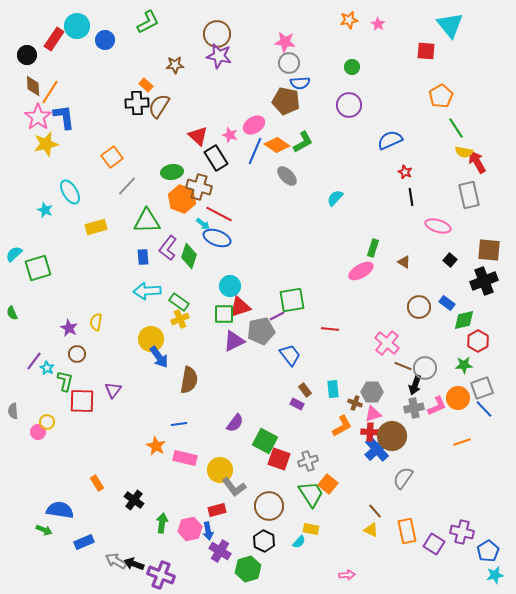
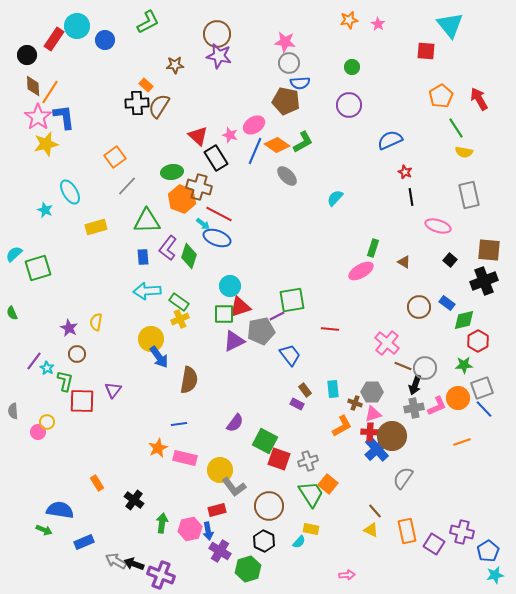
orange square at (112, 157): moved 3 px right
red arrow at (477, 162): moved 2 px right, 63 px up
orange star at (156, 446): moved 2 px right, 2 px down; rotated 18 degrees clockwise
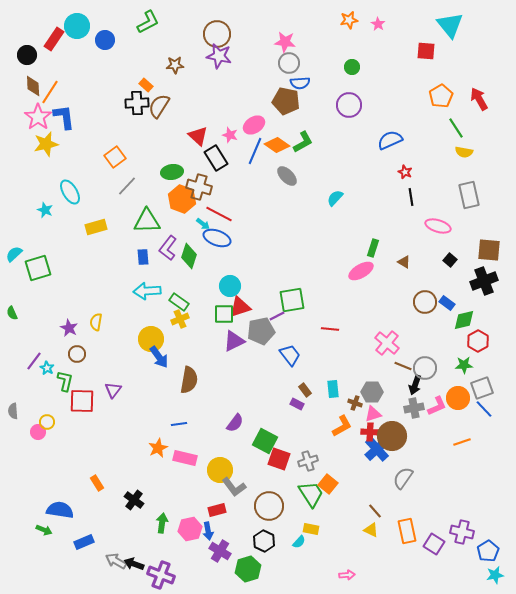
brown circle at (419, 307): moved 6 px right, 5 px up
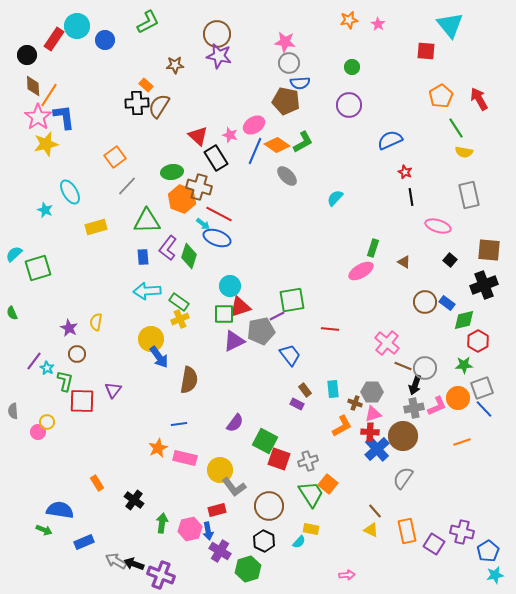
orange line at (50, 92): moved 1 px left, 3 px down
black cross at (484, 281): moved 4 px down
brown circle at (392, 436): moved 11 px right
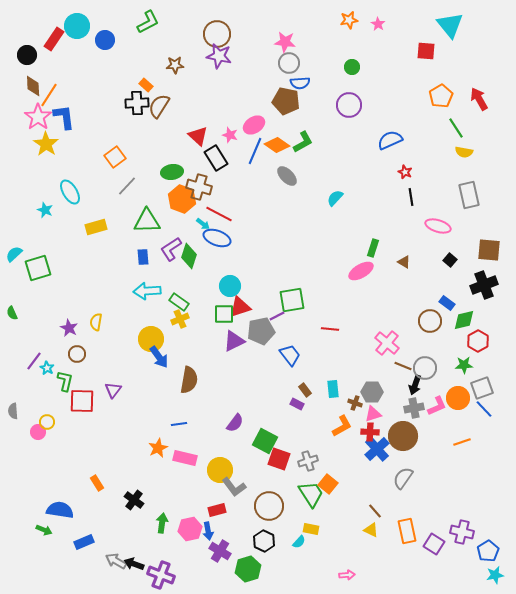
yellow star at (46, 144): rotated 25 degrees counterclockwise
purple L-shape at (168, 248): moved 3 px right, 1 px down; rotated 20 degrees clockwise
brown circle at (425, 302): moved 5 px right, 19 px down
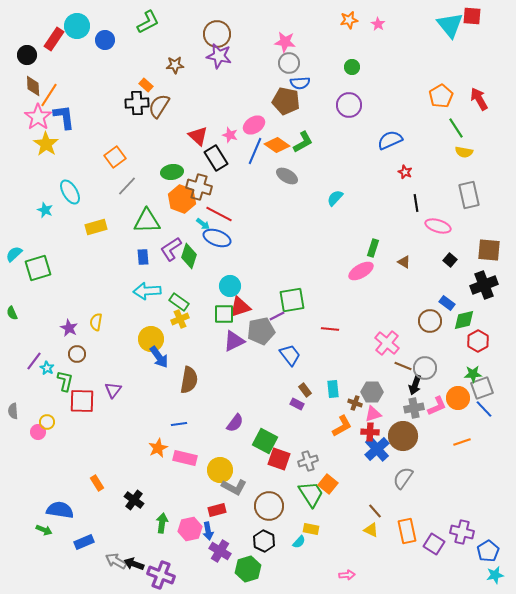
red square at (426, 51): moved 46 px right, 35 px up
gray ellipse at (287, 176): rotated 15 degrees counterclockwise
black line at (411, 197): moved 5 px right, 6 px down
green star at (464, 365): moved 9 px right, 9 px down
gray L-shape at (234, 487): rotated 25 degrees counterclockwise
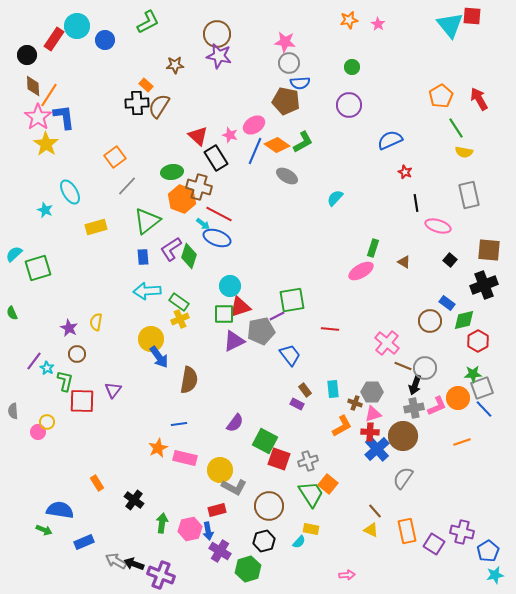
green triangle at (147, 221): rotated 36 degrees counterclockwise
black hexagon at (264, 541): rotated 20 degrees clockwise
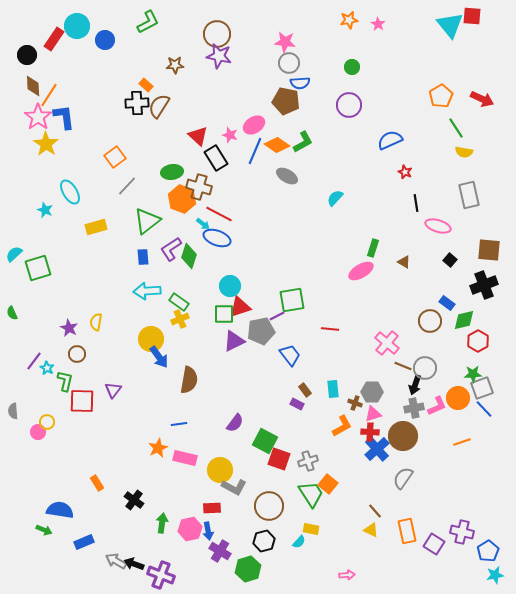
red arrow at (479, 99): moved 3 px right; rotated 145 degrees clockwise
red rectangle at (217, 510): moved 5 px left, 2 px up; rotated 12 degrees clockwise
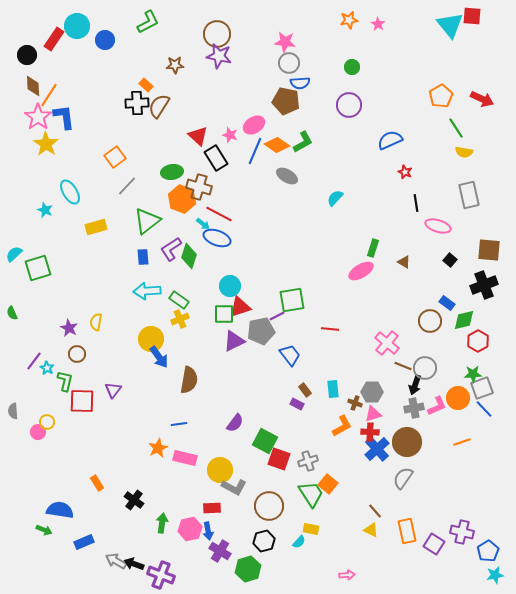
green rectangle at (179, 302): moved 2 px up
brown circle at (403, 436): moved 4 px right, 6 px down
